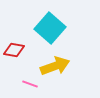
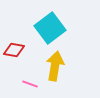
cyan square: rotated 12 degrees clockwise
yellow arrow: rotated 60 degrees counterclockwise
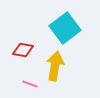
cyan square: moved 15 px right
red diamond: moved 9 px right
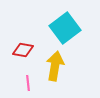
pink line: moved 2 px left, 1 px up; rotated 63 degrees clockwise
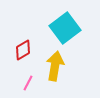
red diamond: rotated 40 degrees counterclockwise
pink line: rotated 35 degrees clockwise
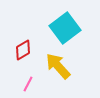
yellow arrow: moved 3 px right; rotated 52 degrees counterclockwise
pink line: moved 1 px down
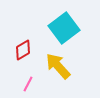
cyan square: moved 1 px left
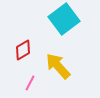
cyan square: moved 9 px up
pink line: moved 2 px right, 1 px up
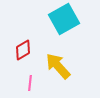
cyan square: rotated 8 degrees clockwise
pink line: rotated 21 degrees counterclockwise
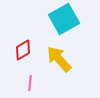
yellow arrow: moved 1 px right, 7 px up
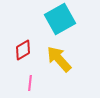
cyan square: moved 4 px left
